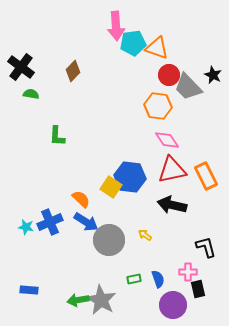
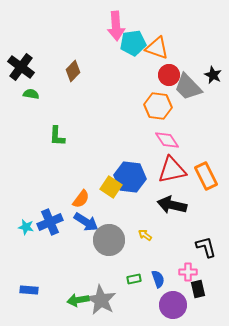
orange semicircle: rotated 84 degrees clockwise
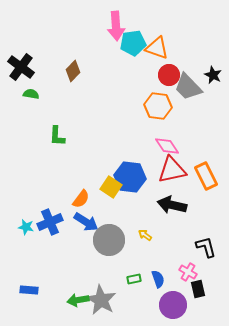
pink diamond: moved 6 px down
pink cross: rotated 30 degrees clockwise
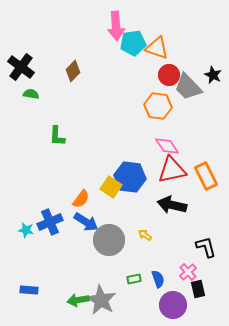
cyan star: moved 3 px down
pink cross: rotated 18 degrees clockwise
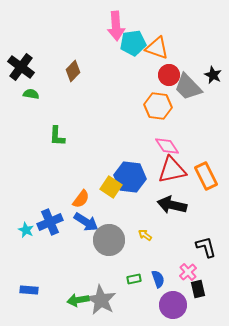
cyan star: rotated 14 degrees clockwise
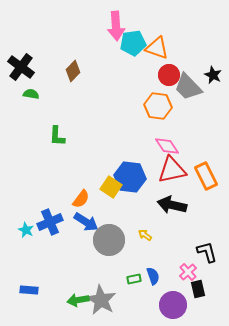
black L-shape: moved 1 px right, 5 px down
blue semicircle: moved 5 px left, 3 px up
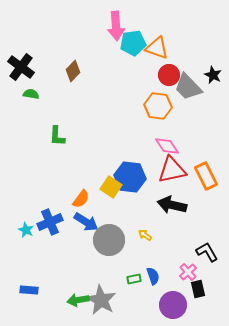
black L-shape: rotated 15 degrees counterclockwise
